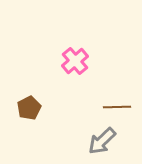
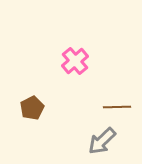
brown pentagon: moved 3 px right
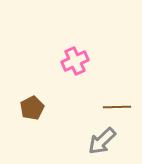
pink cross: rotated 16 degrees clockwise
